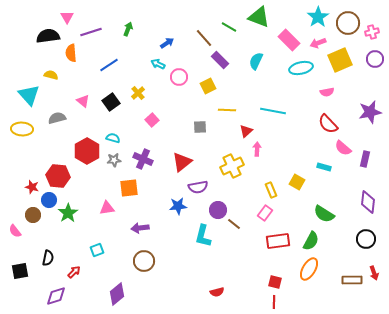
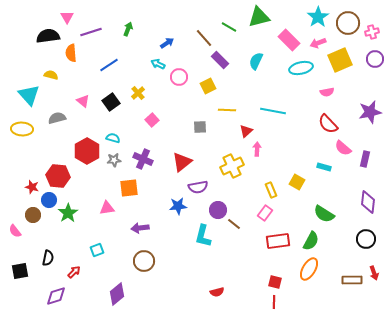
green triangle at (259, 17): rotated 35 degrees counterclockwise
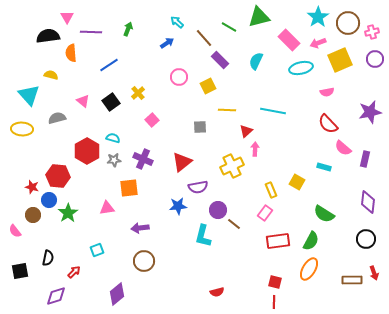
purple line at (91, 32): rotated 20 degrees clockwise
cyan arrow at (158, 64): moved 19 px right, 42 px up; rotated 16 degrees clockwise
pink arrow at (257, 149): moved 2 px left
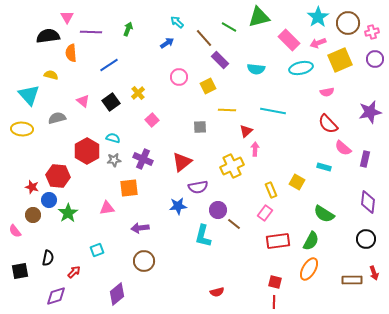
cyan semicircle at (256, 61): moved 8 px down; rotated 108 degrees counterclockwise
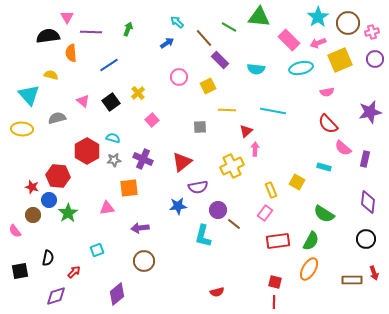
green triangle at (259, 17): rotated 20 degrees clockwise
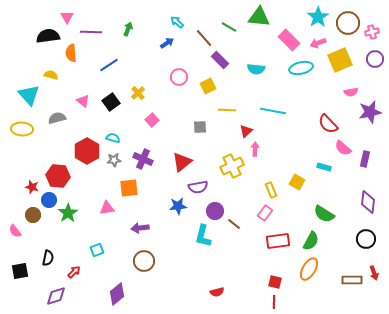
pink semicircle at (327, 92): moved 24 px right
purple circle at (218, 210): moved 3 px left, 1 px down
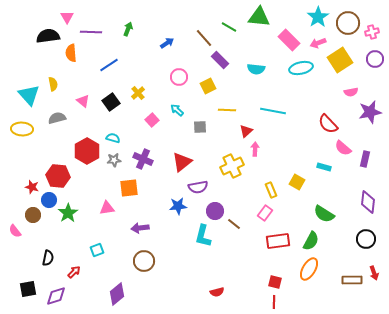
cyan arrow at (177, 22): moved 88 px down
yellow square at (340, 60): rotated 10 degrees counterclockwise
yellow semicircle at (51, 75): moved 2 px right, 9 px down; rotated 64 degrees clockwise
black square at (20, 271): moved 8 px right, 18 px down
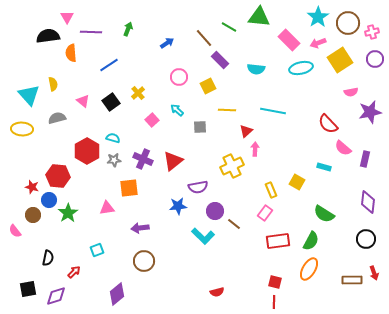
red triangle at (182, 162): moved 9 px left, 1 px up
cyan L-shape at (203, 236): rotated 60 degrees counterclockwise
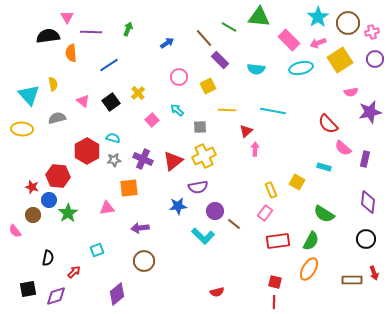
yellow cross at (232, 166): moved 28 px left, 10 px up
